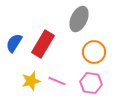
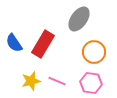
gray ellipse: rotated 10 degrees clockwise
blue semicircle: rotated 66 degrees counterclockwise
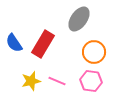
pink hexagon: moved 2 px up
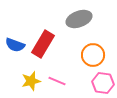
gray ellipse: rotated 35 degrees clockwise
blue semicircle: moved 1 px right, 2 px down; rotated 36 degrees counterclockwise
orange circle: moved 1 px left, 3 px down
pink hexagon: moved 12 px right, 2 px down
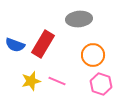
gray ellipse: rotated 15 degrees clockwise
pink hexagon: moved 2 px left, 1 px down; rotated 10 degrees clockwise
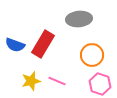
orange circle: moved 1 px left
pink hexagon: moved 1 px left
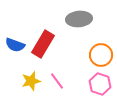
orange circle: moved 9 px right
pink line: rotated 30 degrees clockwise
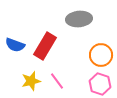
red rectangle: moved 2 px right, 2 px down
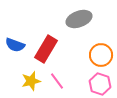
gray ellipse: rotated 15 degrees counterclockwise
red rectangle: moved 1 px right, 3 px down
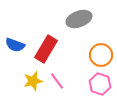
yellow star: moved 2 px right
